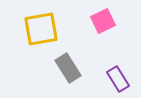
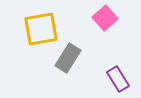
pink square: moved 2 px right, 3 px up; rotated 15 degrees counterclockwise
gray rectangle: moved 10 px up; rotated 64 degrees clockwise
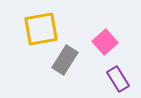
pink square: moved 24 px down
gray rectangle: moved 3 px left, 2 px down
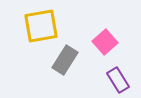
yellow square: moved 3 px up
purple rectangle: moved 1 px down
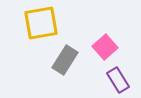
yellow square: moved 3 px up
pink square: moved 5 px down
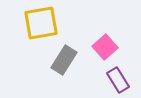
gray rectangle: moved 1 px left
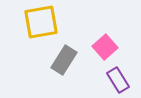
yellow square: moved 1 px up
